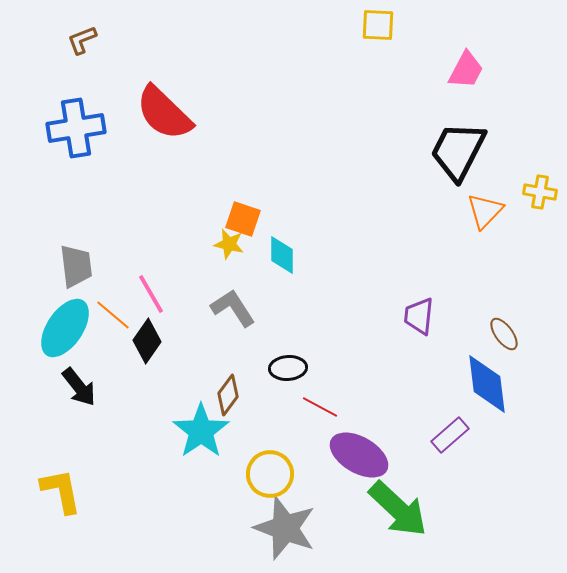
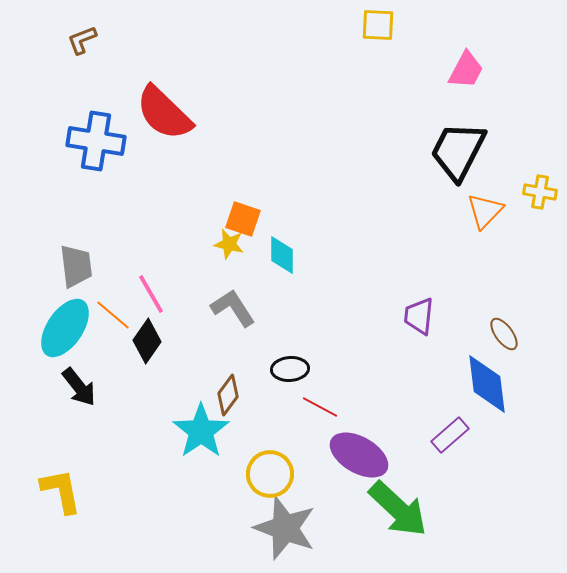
blue cross: moved 20 px right, 13 px down; rotated 18 degrees clockwise
black ellipse: moved 2 px right, 1 px down
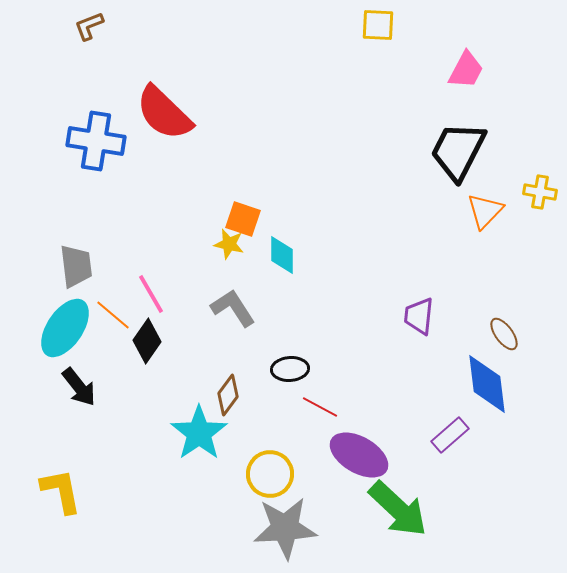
brown L-shape: moved 7 px right, 14 px up
cyan star: moved 2 px left, 2 px down
gray star: rotated 24 degrees counterclockwise
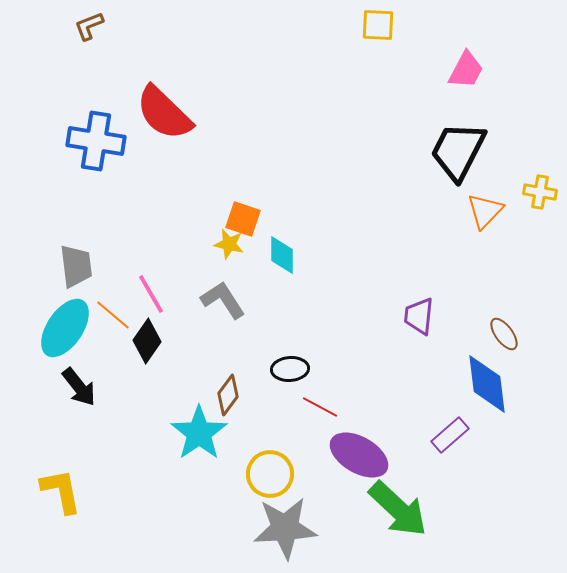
gray L-shape: moved 10 px left, 8 px up
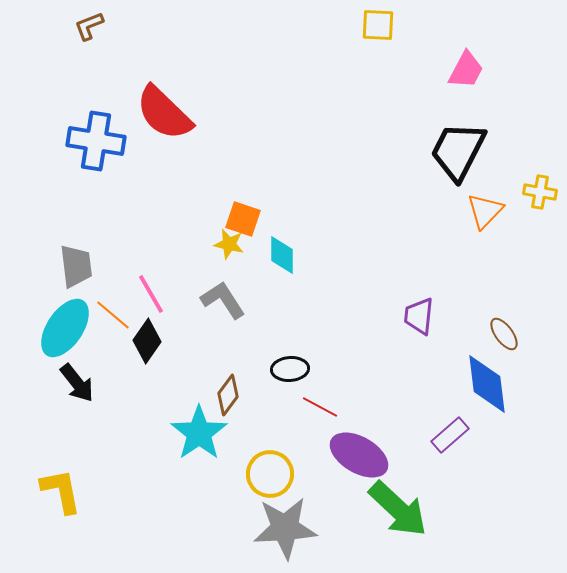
black arrow: moved 2 px left, 4 px up
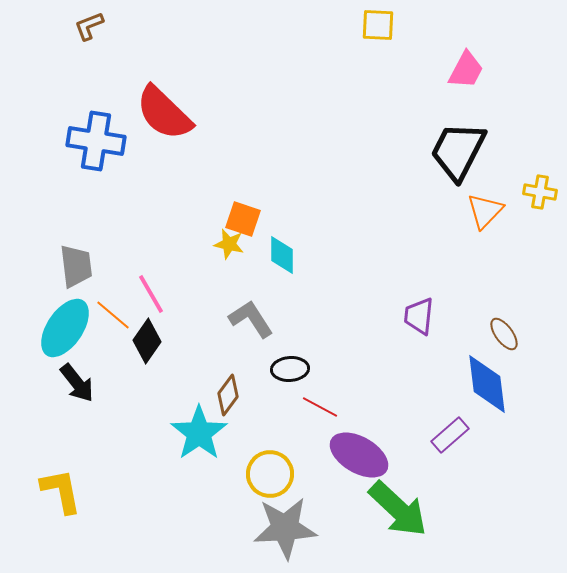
gray L-shape: moved 28 px right, 19 px down
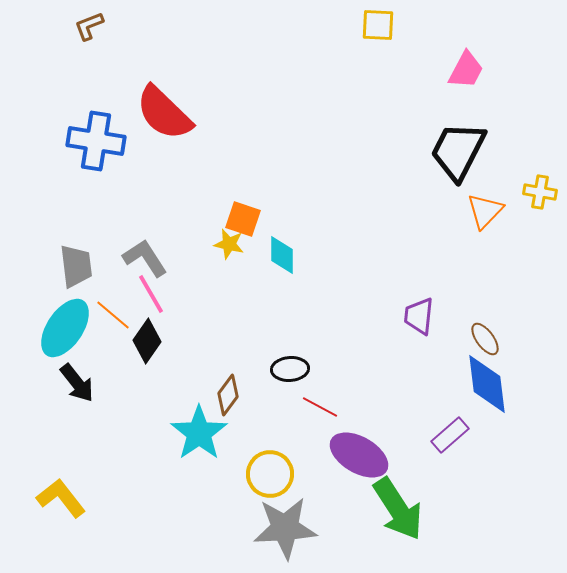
gray L-shape: moved 106 px left, 61 px up
brown ellipse: moved 19 px left, 5 px down
yellow L-shape: moved 7 px down; rotated 27 degrees counterclockwise
green arrow: rotated 14 degrees clockwise
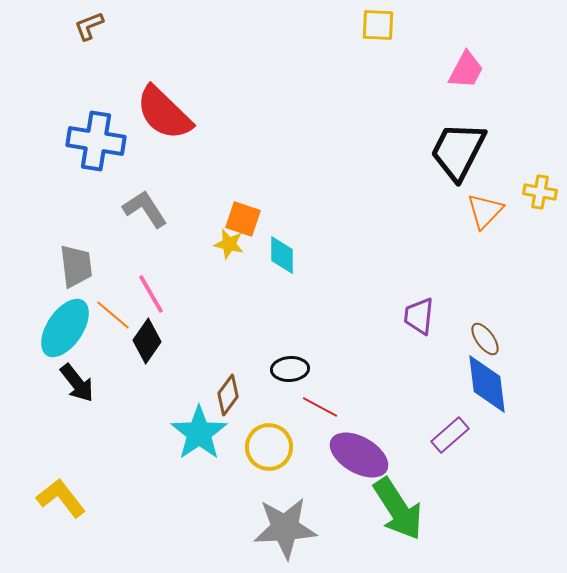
gray L-shape: moved 49 px up
yellow circle: moved 1 px left, 27 px up
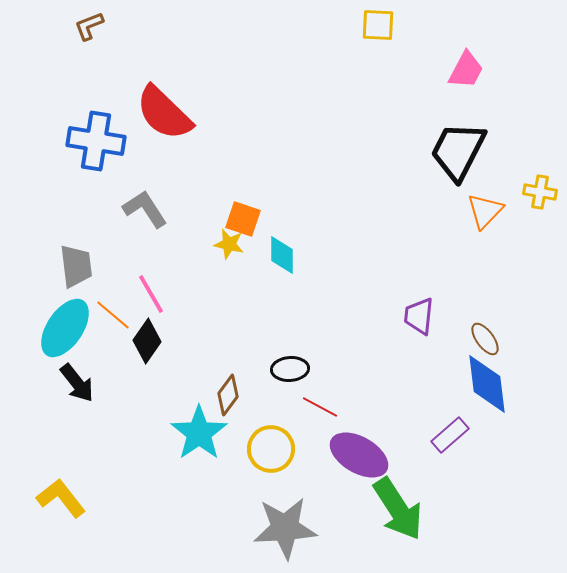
yellow circle: moved 2 px right, 2 px down
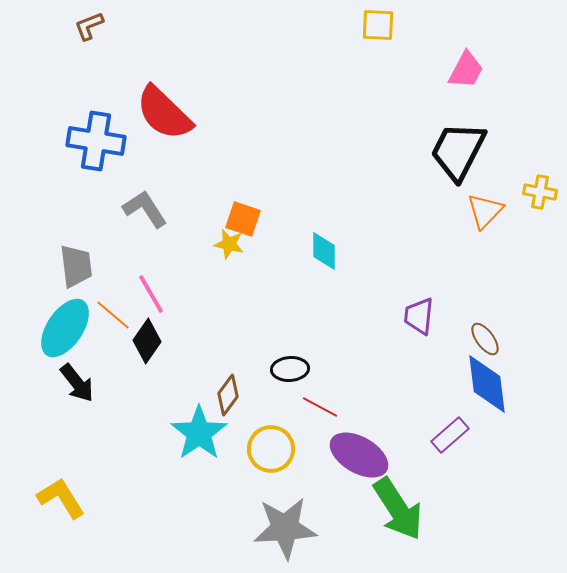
cyan diamond: moved 42 px right, 4 px up
yellow L-shape: rotated 6 degrees clockwise
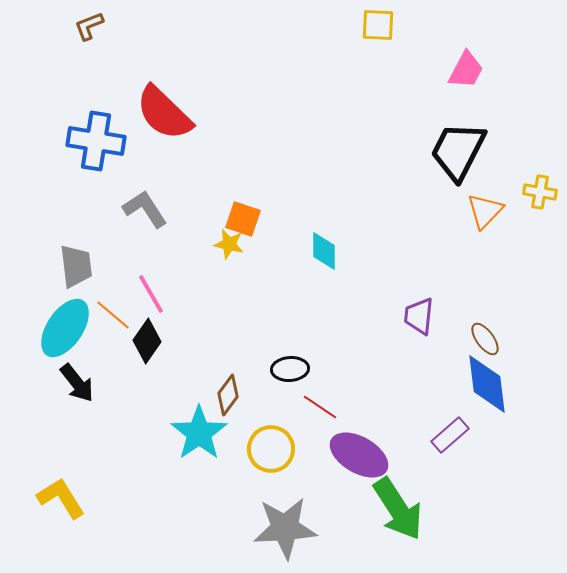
red line: rotated 6 degrees clockwise
